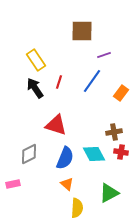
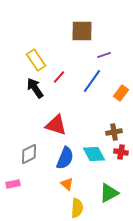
red line: moved 5 px up; rotated 24 degrees clockwise
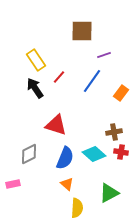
cyan diamond: rotated 20 degrees counterclockwise
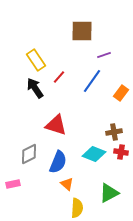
cyan diamond: rotated 20 degrees counterclockwise
blue semicircle: moved 7 px left, 4 px down
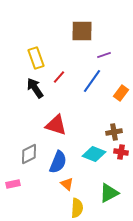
yellow rectangle: moved 2 px up; rotated 15 degrees clockwise
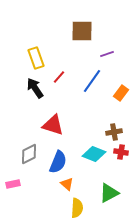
purple line: moved 3 px right, 1 px up
red triangle: moved 3 px left
